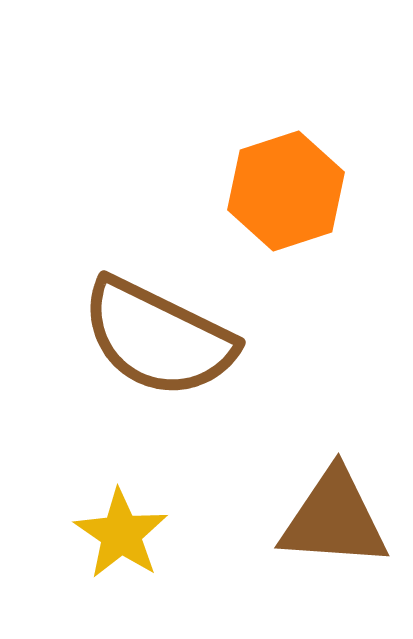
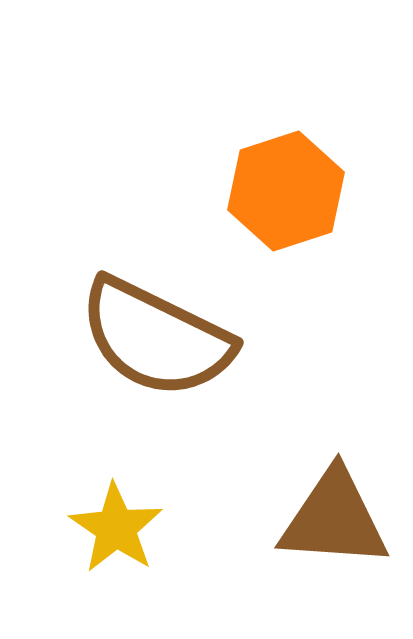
brown semicircle: moved 2 px left
yellow star: moved 5 px left, 6 px up
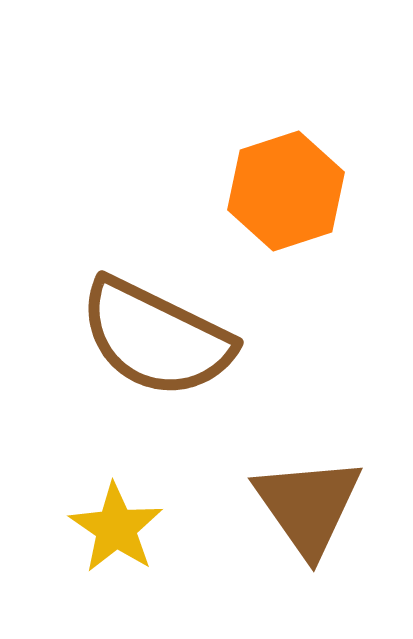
brown triangle: moved 26 px left, 13 px up; rotated 51 degrees clockwise
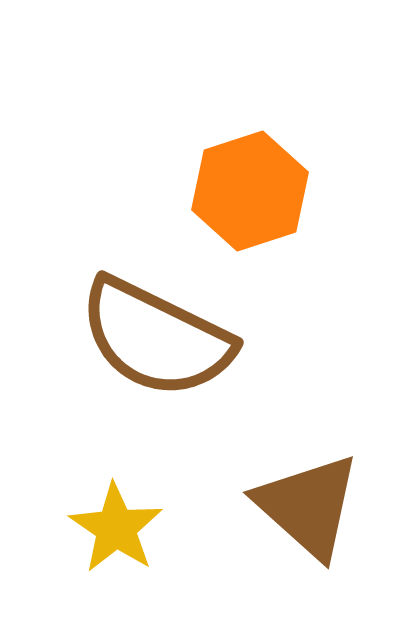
orange hexagon: moved 36 px left
brown triangle: rotated 13 degrees counterclockwise
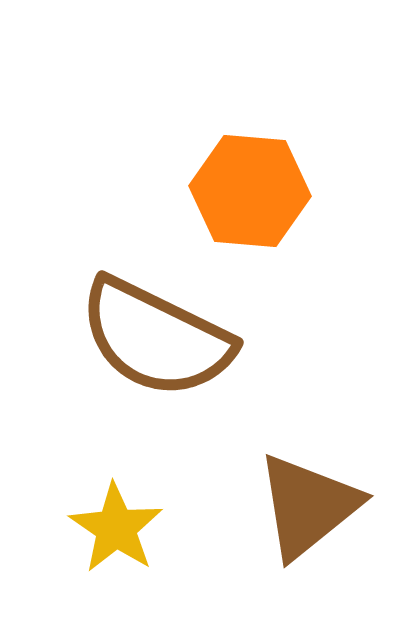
orange hexagon: rotated 23 degrees clockwise
brown triangle: rotated 39 degrees clockwise
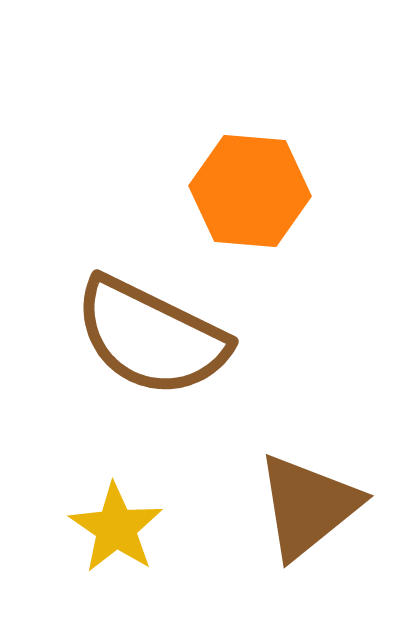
brown semicircle: moved 5 px left, 1 px up
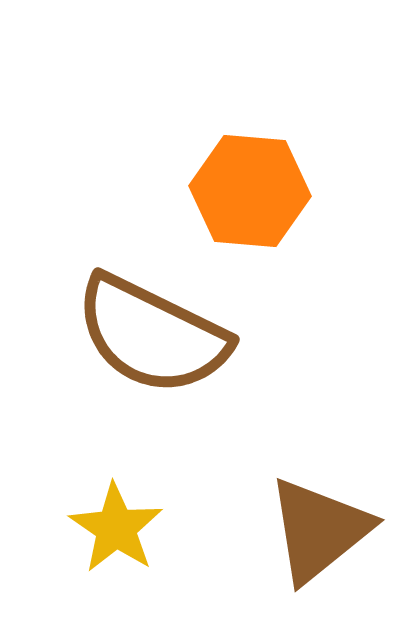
brown semicircle: moved 1 px right, 2 px up
brown triangle: moved 11 px right, 24 px down
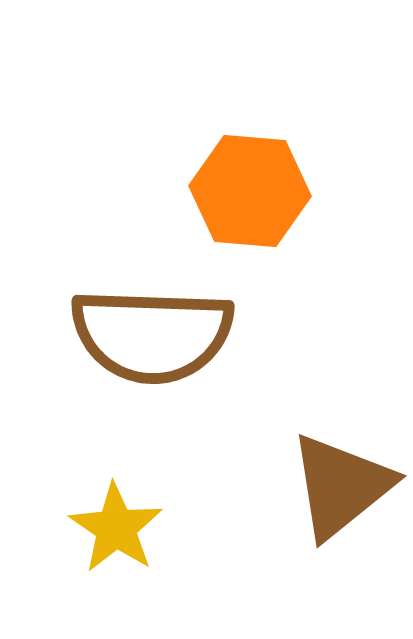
brown semicircle: rotated 24 degrees counterclockwise
brown triangle: moved 22 px right, 44 px up
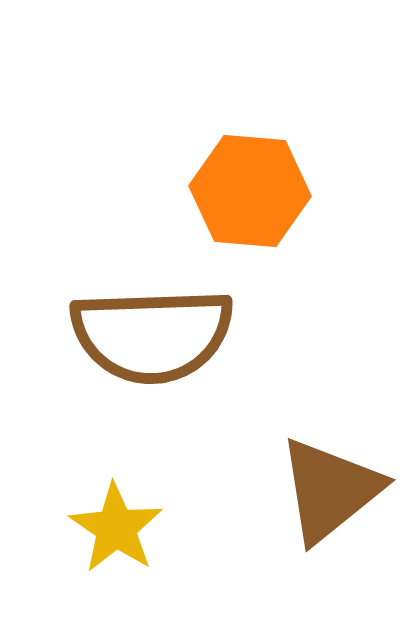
brown semicircle: rotated 4 degrees counterclockwise
brown triangle: moved 11 px left, 4 px down
